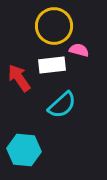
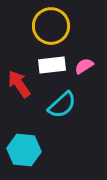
yellow circle: moved 3 px left
pink semicircle: moved 5 px right, 16 px down; rotated 48 degrees counterclockwise
red arrow: moved 6 px down
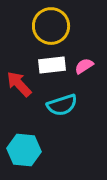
red arrow: rotated 8 degrees counterclockwise
cyan semicircle: rotated 24 degrees clockwise
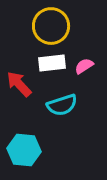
white rectangle: moved 2 px up
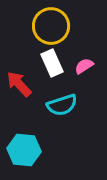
white rectangle: rotated 72 degrees clockwise
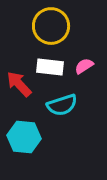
white rectangle: moved 2 px left, 4 px down; rotated 60 degrees counterclockwise
cyan hexagon: moved 13 px up
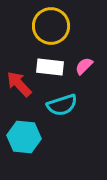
pink semicircle: rotated 12 degrees counterclockwise
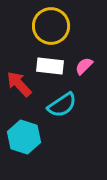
white rectangle: moved 1 px up
cyan semicircle: rotated 16 degrees counterclockwise
cyan hexagon: rotated 12 degrees clockwise
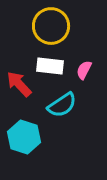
pink semicircle: moved 4 px down; rotated 18 degrees counterclockwise
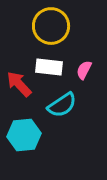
white rectangle: moved 1 px left, 1 px down
cyan hexagon: moved 2 px up; rotated 24 degrees counterclockwise
